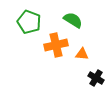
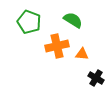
orange cross: moved 1 px right, 1 px down
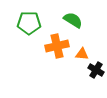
green pentagon: moved 1 px down; rotated 20 degrees counterclockwise
black cross: moved 8 px up
